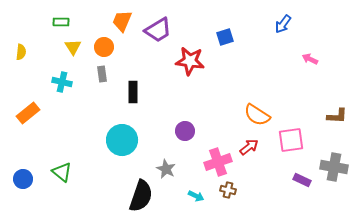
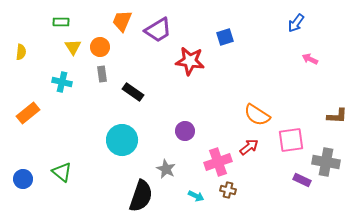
blue arrow: moved 13 px right, 1 px up
orange circle: moved 4 px left
black rectangle: rotated 55 degrees counterclockwise
gray cross: moved 8 px left, 5 px up
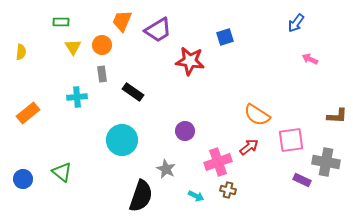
orange circle: moved 2 px right, 2 px up
cyan cross: moved 15 px right, 15 px down; rotated 18 degrees counterclockwise
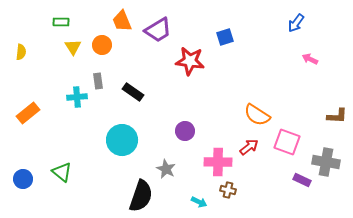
orange trapezoid: rotated 45 degrees counterclockwise
gray rectangle: moved 4 px left, 7 px down
pink square: moved 4 px left, 2 px down; rotated 28 degrees clockwise
pink cross: rotated 20 degrees clockwise
cyan arrow: moved 3 px right, 6 px down
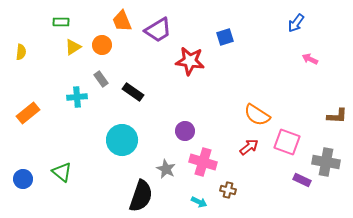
yellow triangle: rotated 30 degrees clockwise
gray rectangle: moved 3 px right, 2 px up; rotated 28 degrees counterclockwise
pink cross: moved 15 px left; rotated 16 degrees clockwise
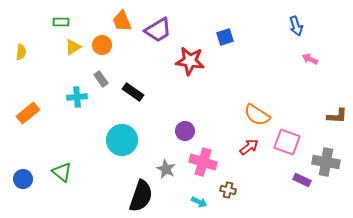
blue arrow: moved 3 px down; rotated 54 degrees counterclockwise
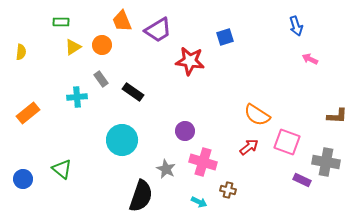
green triangle: moved 3 px up
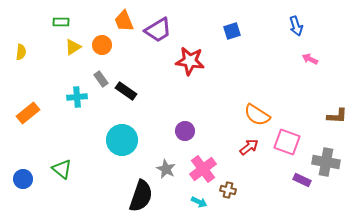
orange trapezoid: moved 2 px right
blue square: moved 7 px right, 6 px up
black rectangle: moved 7 px left, 1 px up
pink cross: moved 7 px down; rotated 36 degrees clockwise
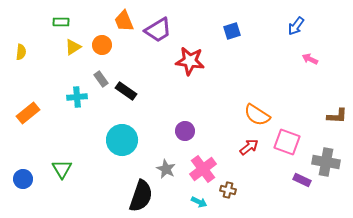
blue arrow: rotated 54 degrees clockwise
green triangle: rotated 20 degrees clockwise
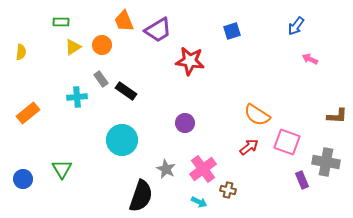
purple circle: moved 8 px up
purple rectangle: rotated 42 degrees clockwise
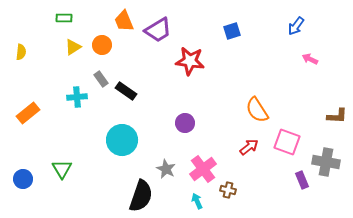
green rectangle: moved 3 px right, 4 px up
orange semicircle: moved 5 px up; rotated 24 degrees clockwise
cyan arrow: moved 2 px left, 1 px up; rotated 140 degrees counterclockwise
